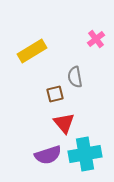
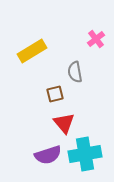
gray semicircle: moved 5 px up
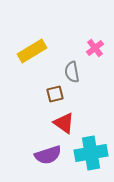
pink cross: moved 1 px left, 9 px down
gray semicircle: moved 3 px left
red triangle: rotated 15 degrees counterclockwise
cyan cross: moved 6 px right, 1 px up
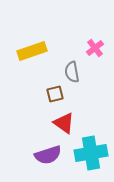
yellow rectangle: rotated 12 degrees clockwise
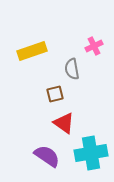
pink cross: moved 1 px left, 2 px up; rotated 12 degrees clockwise
gray semicircle: moved 3 px up
purple semicircle: moved 1 px left, 1 px down; rotated 128 degrees counterclockwise
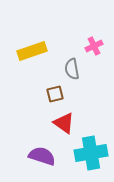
purple semicircle: moved 5 px left; rotated 16 degrees counterclockwise
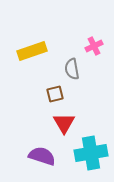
red triangle: rotated 25 degrees clockwise
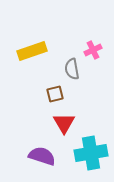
pink cross: moved 1 px left, 4 px down
